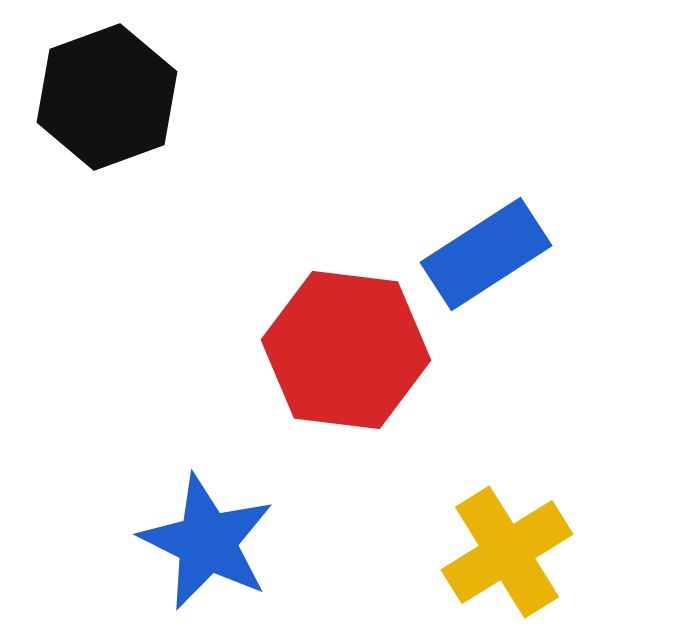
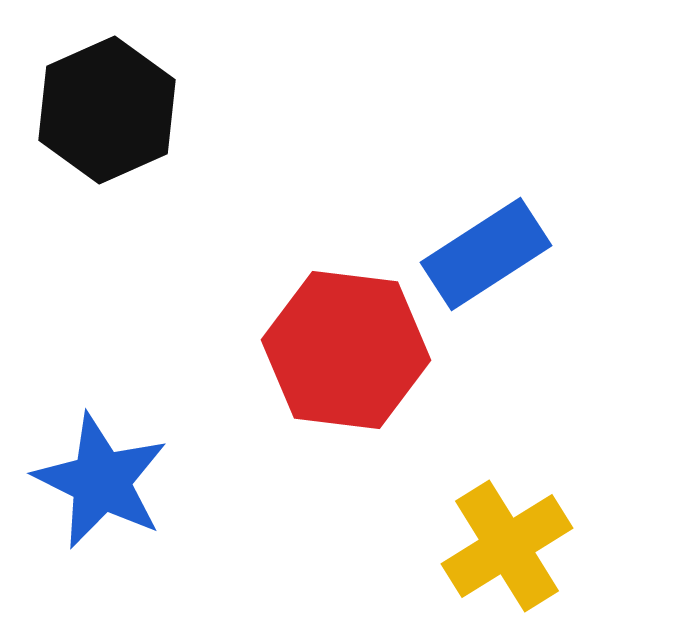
black hexagon: moved 13 px down; rotated 4 degrees counterclockwise
blue star: moved 106 px left, 61 px up
yellow cross: moved 6 px up
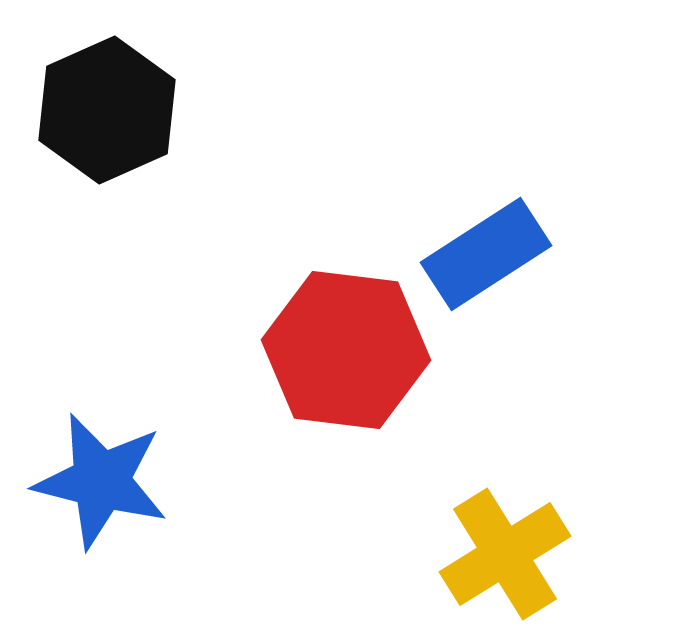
blue star: rotated 12 degrees counterclockwise
yellow cross: moved 2 px left, 8 px down
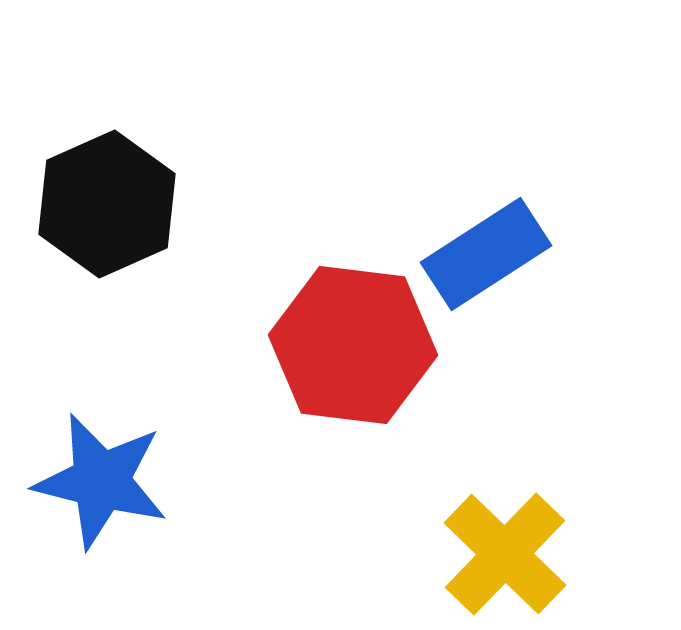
black hexagon: moved 94 px down
red hexagon: moved 7 px right, 5 px up
yellow cross: rotated 14 degrees counterclockwise
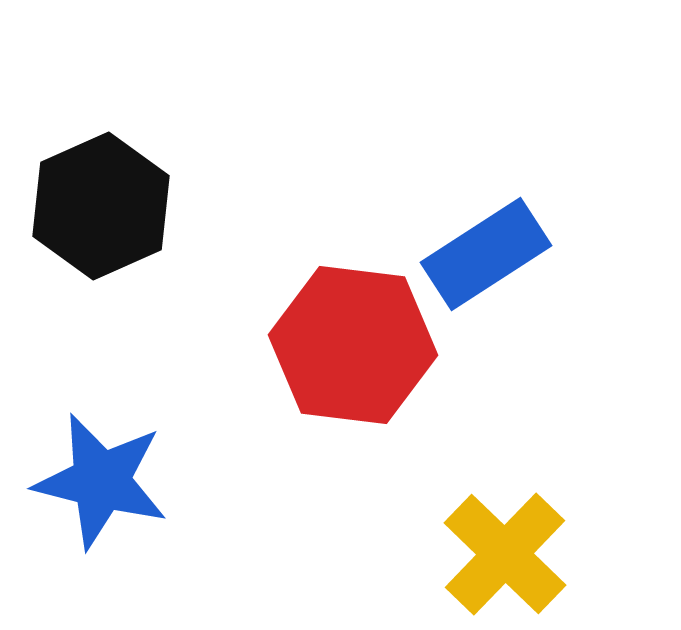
black hexagon: moved 6 px left, 2 px down
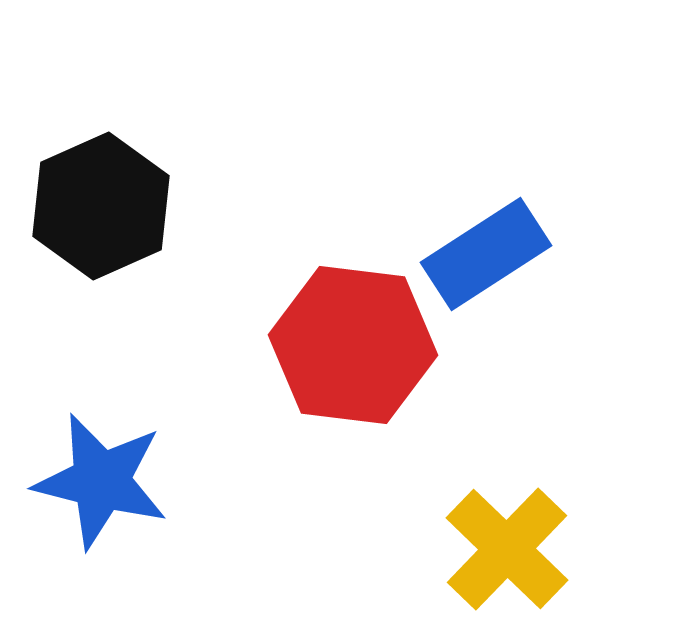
yellow cross: moved 2 px right, 5 px up
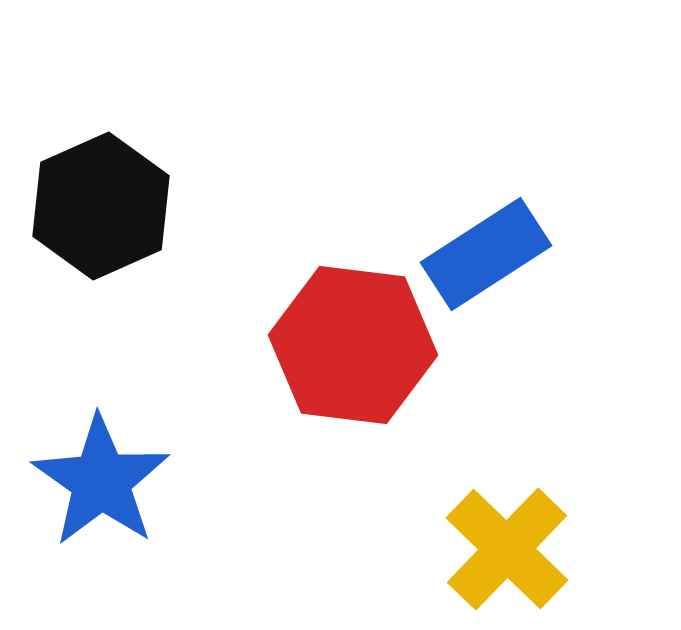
blue star: rotated 21 degrees clockwise
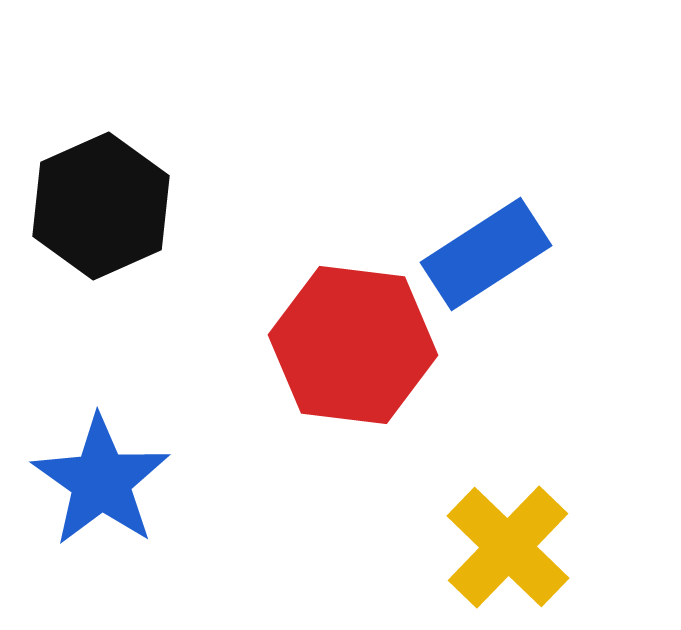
yellow cross: moved 1 px right, 2 px up
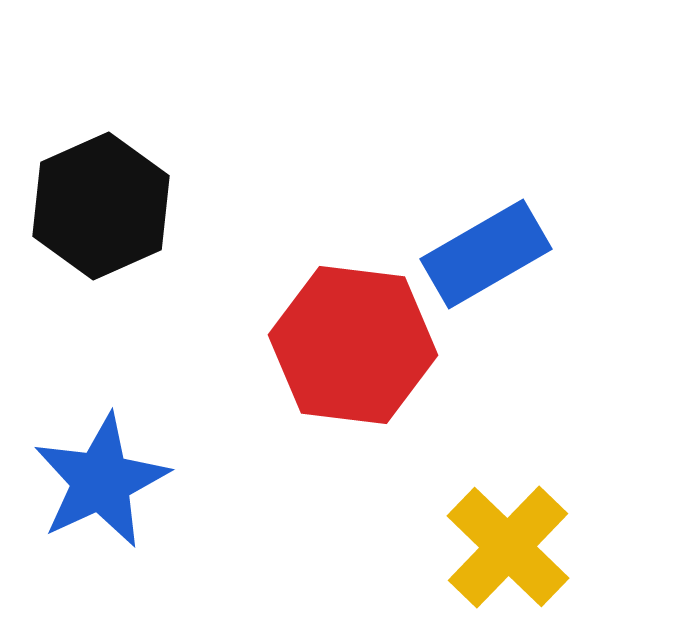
blue rectangle: rotated 3 degrees clockwise
blue star: rotated 12 degrees clockwise
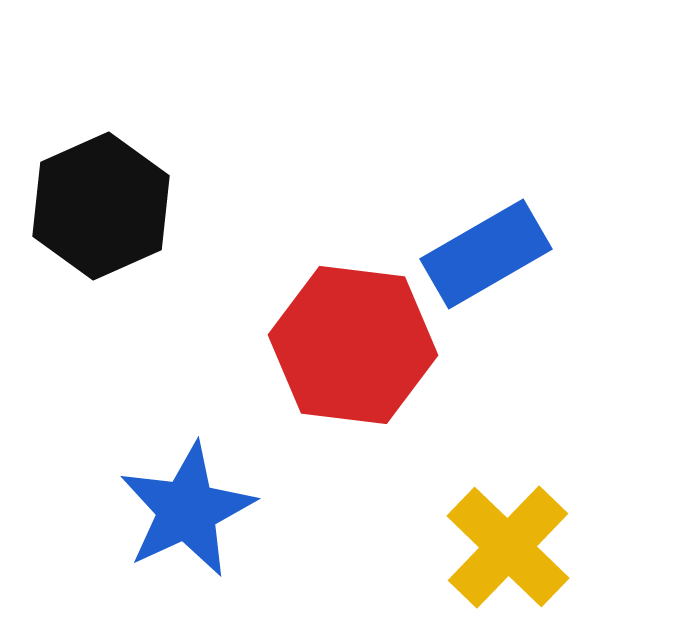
blue star: moved 86 px right, 29 px down
